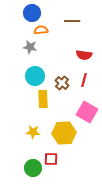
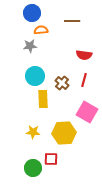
gray star: moved 1 px up; rotated 16 degrees counterclockwise
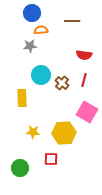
cyan circle: moved 6 px right, 1 px up
yellow rectangle: moved 21 px left, 1 px up
green circle: moved 13 px left
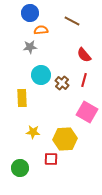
blue circle: moved 2 px left
brown line: rotated 28 degrees clockwise
gray star: moved 1 px down
red semicircle: rotated 42 degrees clockwise
yellow hexagon: moved 1 px right, 6 px down
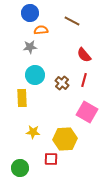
cyan circle: moved 6 px left
